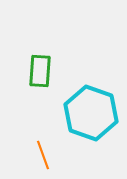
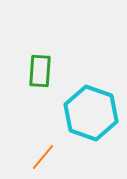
orange line: moved 2 px down; rotated 60 degrees clockwise
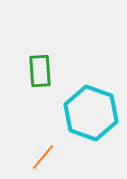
green rectangle: rotated 8 degrees counterclockwise
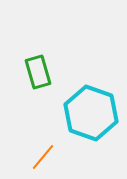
green rectangle: moved 2 px left, 1 px down; rotated 12 degrees counterclockwise
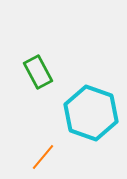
green rectangle: rotated 12 degrees counterclockwise
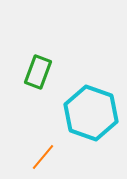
green rectangle: rotated 48 degrees clockwise
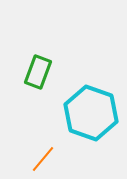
orange line: moved 2 px down
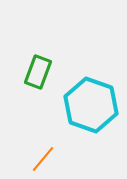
cyan hexagon: moved 8 px up
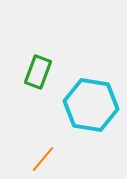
cyan hexagon: rotated 10 degrees counterclockwise
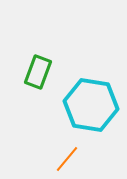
orange line: moved 24 px right
